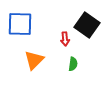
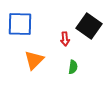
black square: moved 2 px right, 1 px down
green semicircle: moved 3 px down
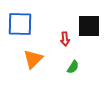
black square: rotated 35 degrees counterclockwise
orange triangle: moved 1 px left, 1 px up
green semicircle: rotated 24 degrees clockwise
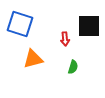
blue square: rotated 16 degrees clockwise
orange triangle: rotated 30 degrees clockwise
green semicircle: rotated 16 degrees counterclockwise
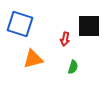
red arrow: rotated 16 degrees clockwise
